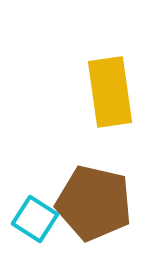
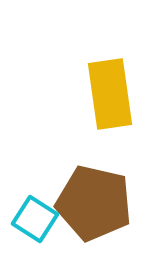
yellow rectangle: moved 2 px down
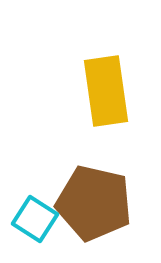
yellow rectangle: moved 4 px left, 3 px up
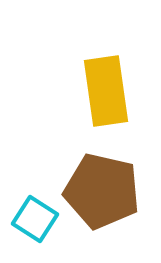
brown pentagon: moved 8 px right, 12 px up
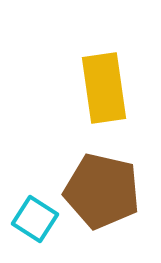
yellow rectangle: moved 2 px left, 3 px up
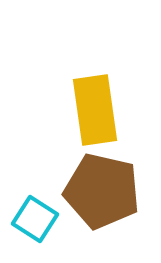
yellow rectangle: moved 9 px left, 22 px down
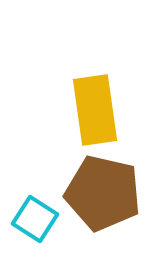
brown pentagon: moved 1 px right, 2 px down
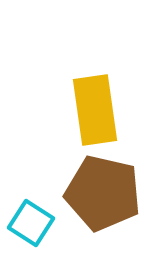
cyan square: moved 4 px left, 4 px down
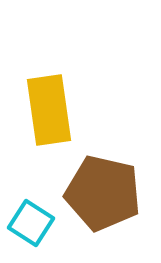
yellow rectangle: moved 46 px left
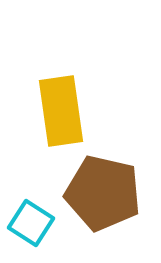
yellow rectangle: moved 12 px right, 1 px down
